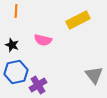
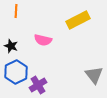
black star: moved 1 px left, 1 px down
blue hexagon: rotated 15 degrees counterclockwise
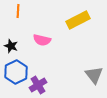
orange line: moved 2 px right
pink semicircle: moved 1 px left
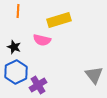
yellow rectangle: moved 19 px left; rotated 10 degrees clockwise
black star: moved 3 px right, 1 px down
